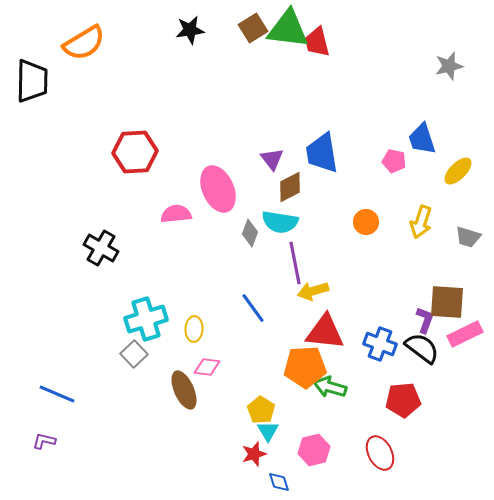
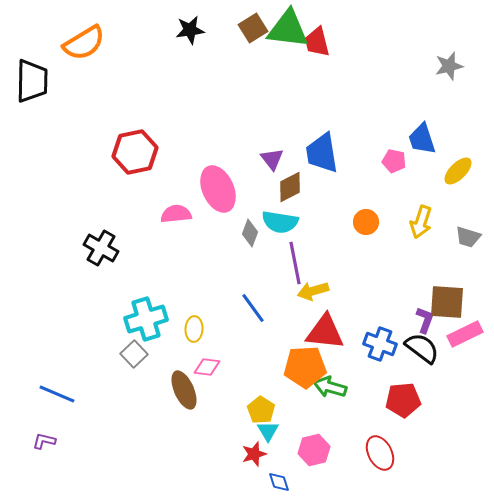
red hexagon at (135, 152): rotated 9 degrees counterclockwise
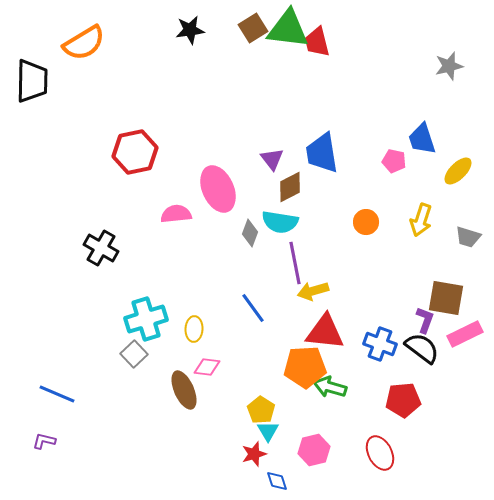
yellow arrow at (421, 222): moved 2 px up
brown square at (447, 302): moved 1 px left, 4 px up; rotated 6 degrees clockwise
blue diamond at (279, 482): moved 2 px left, 1 px up
